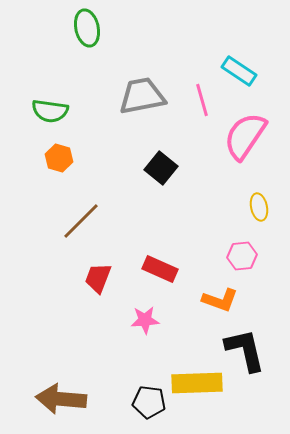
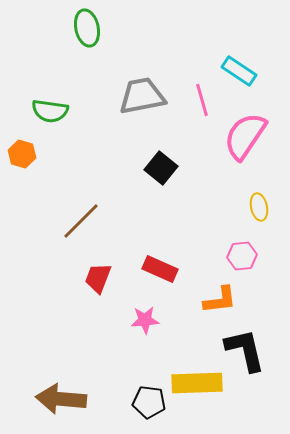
orange hexagon: moved 37 px left, 4 px up
orange L-shape: rotated 27 degrees counterclockwise
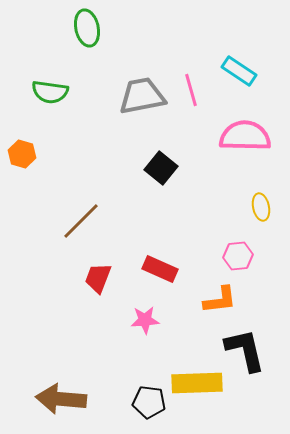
pink line: moved 11 px left, 10 px up
green semicircle: moved 19 px up
pink semicircle: rotated 57 degrees clockwise
yellow ellipse: moved 2 px right
pink hexagon: moved 4 px left
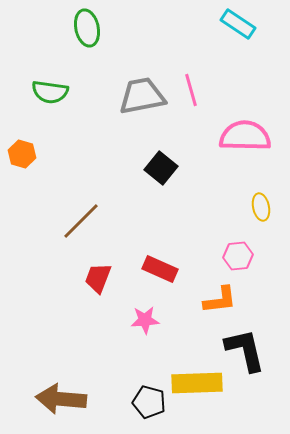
cyan rectangle: moved 1 px left, 47 px up
black pentagon: rotated 8 degrees clockwise
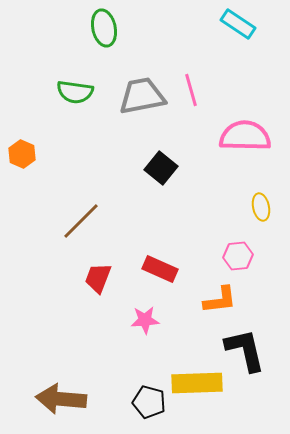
green ellipse: moved 17 px right
green semicircle: moved 25 px right
orange hexagon: rotated 8 degrees clockwise
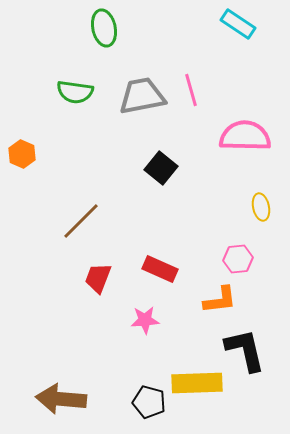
pink hexagon: moved 3 px down
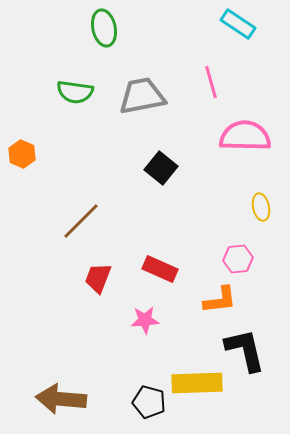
pink line: moved 20 px right, 8 px up
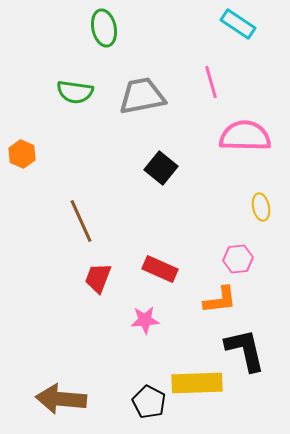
brown line: rotated 69 degrees counterclockwise
black pentagon: rotated 12 degrees clockwise
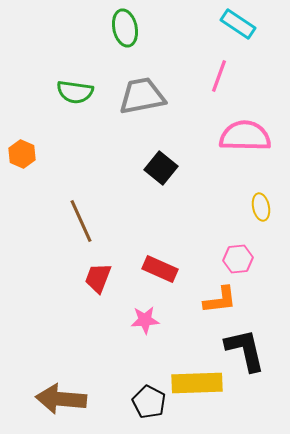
green ellipse: moved 21 px right
pink line: moved 8 px right, 6 px up; rotated 36 degrees clockwise
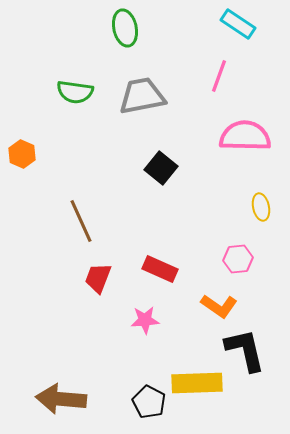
orange L-shape: moved 1 px left, 6 px down; rotated 42 degrees clockwise
